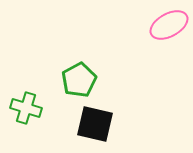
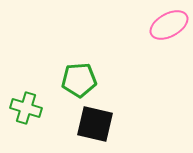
green pentagon: rotated 24 degrees clockwise
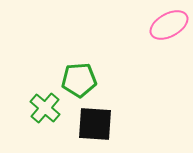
green cross: moved 19 px right; rotated 24 degrees clockwise
black square: rotated 9 degrees counterclockwise
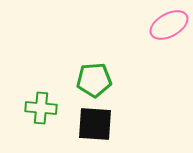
green pentagon: moved 15 px right
green cross: moved 4 px left; rotated 36 degrees counterclockwise
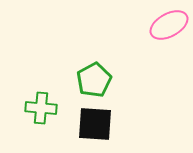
green pentagon: rotated 24 degrees counterclockwise
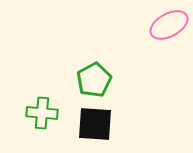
green cross: moved 1 px right, 5 px down
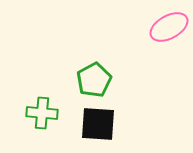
pink ellipse: moved 2 px down
black square: moved 3 px right
